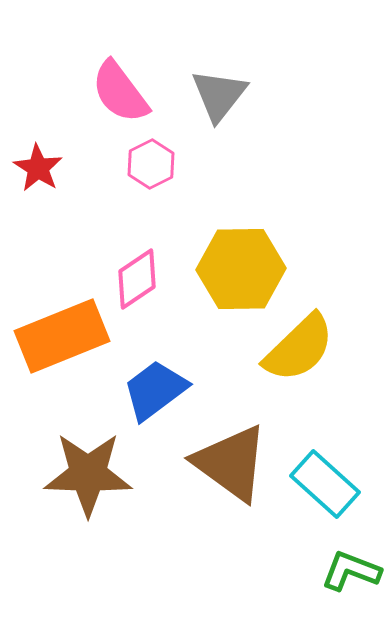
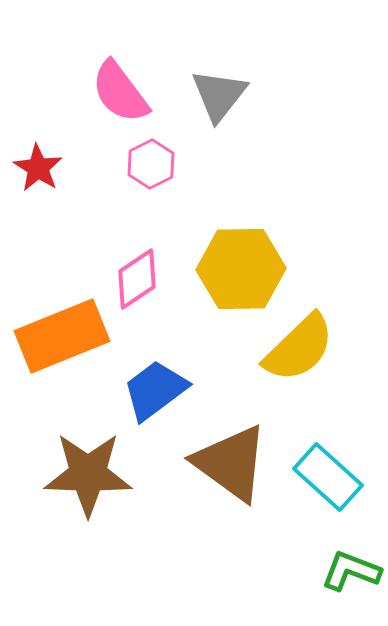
cyan rectangle: moved 3 px right, 7 px up
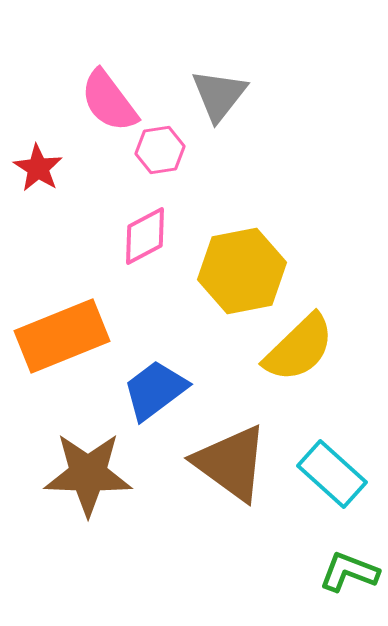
pink semicircle: moved 11 px left, 9 px down
pink hexagon: moved 9 px right, 14 px up; rotated 18 degrees clockwise
yellow hexagon: moved 1 px right, 2 px down; rotated 10 degrees counterclockwise
pink diamond: moved 8 px right, 43 px up; rotated 6 degrees clockwise
cyan rectangle: moved 4 px right, 3 px up
green L-shape: moved 2 px left, 1 px down
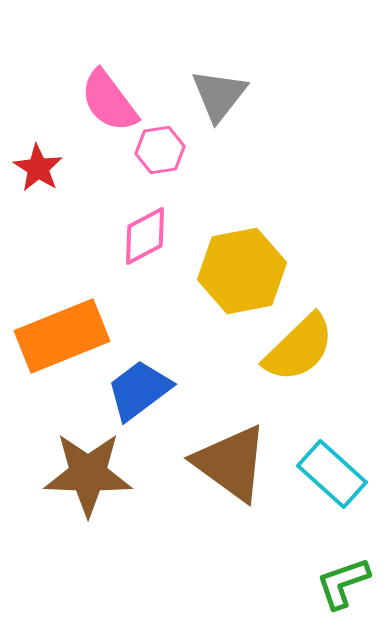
blue trapezoid: moved 16 px left
green L-shape: moved 6 px left, 11 px down; rotated 40 degrees counterclockwise
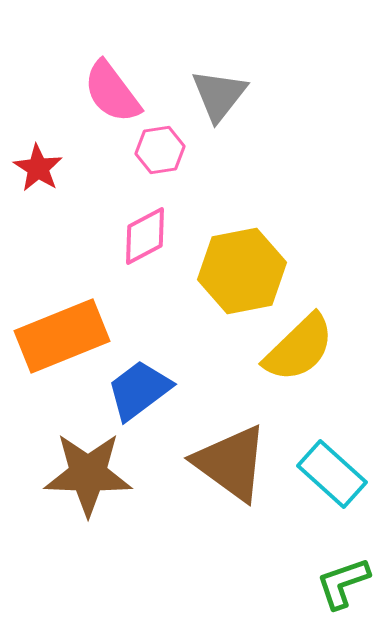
pink semicircle: moved 3 px right, 9 px up
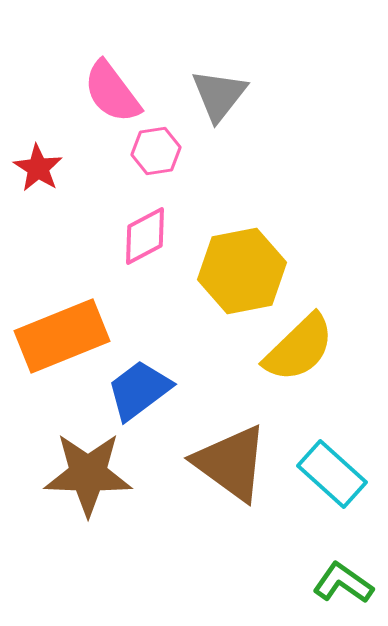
pink hexagon: moved 4 px left, 1 px down
green L-shape: rotated 54 degrees clockwise
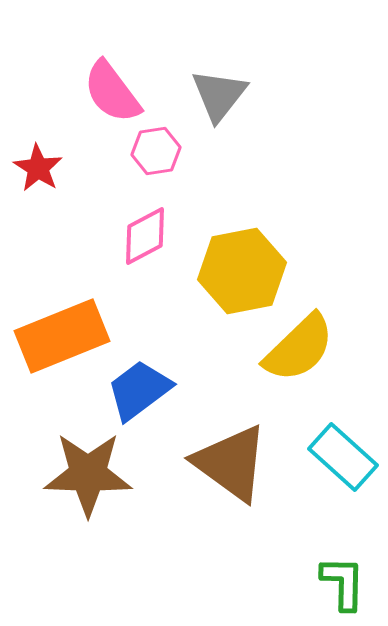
cyan rectangle: moved 11 px right, 17 px up
green L-shape: rotated 56 degrees clockwise
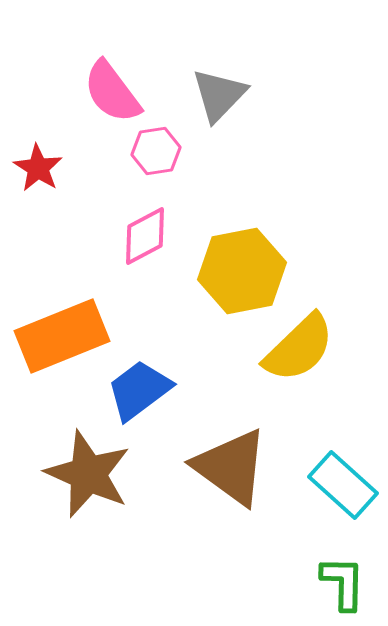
gray triangle: rotated 6 degrees clockwise
cyan rectangle: moved 28 px down
brown triangle: moved 4 px down
brown star: rotated 22 degrees clockwise
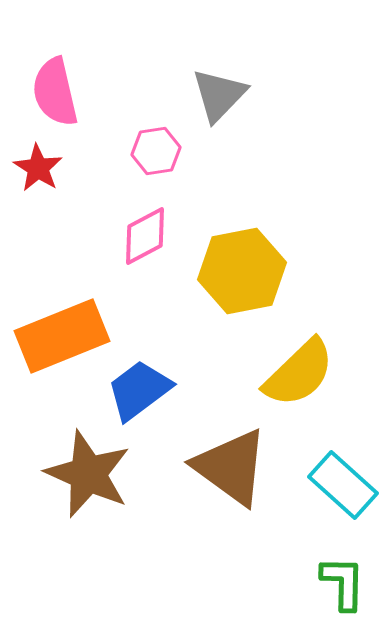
pink semicircle: moved 57 px left; rotated 24 degrees clockwise
yellow semicircle: moved 25 px down
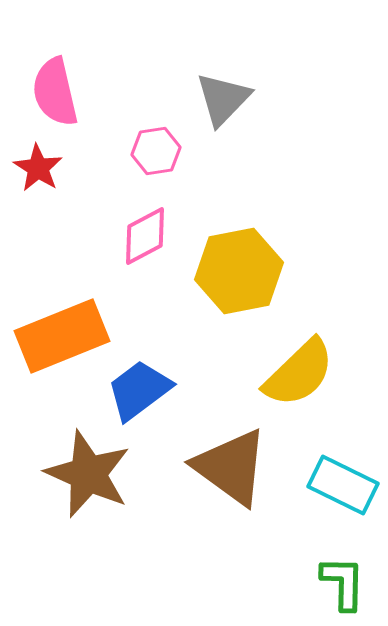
gray triangle: moved 4 px right, 4 px down
yellow hexagon: moved 3 px left
cyan rectangle: rotated 16 degrees counterclockwise
